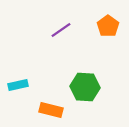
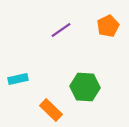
orange pentagon: rotated 10 degrees clockwise
cyan rectangle: moved 6 px up
orange rectangle: rotated 30 degrees clockwise
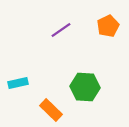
cyan rectangle: moved 4 px down
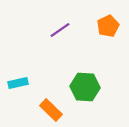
purple line: moved 1 px left
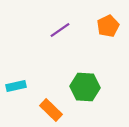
cyan rectangle: moved 2 px left, 3 px down
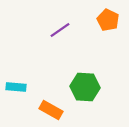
orange pentagon: moved 6 px up; rotated 20 degrees counterclockwise
cyan rectangle: moved 1 px down; rotated 18 degrees clockwise
orange rectangle: rotated 15 degrees counterclockwise
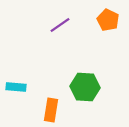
purple line: moved 5 px up
orange rectangle: rotated 70 degrees clockwise
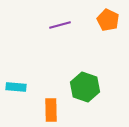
purple line: rotated 20 degrees clockwise
green hexagon: rotated 16 degrees clockwise
orange rectangle: rotated 10 degrees counterclockwise
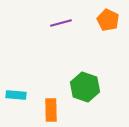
purple line: moved 1 px right, 2 px up
cyan rectangle: moved 8 px down
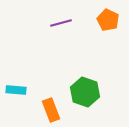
green hexagon: moved 5 px down
cyan rectangle: moved 5 px up
orange rectangle: rotated 20 degrees counterclockwise
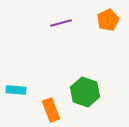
orange pentagon: rotated 20 degrees clockwise
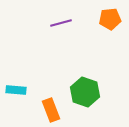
orange pentagon: moved 2 px right, 1 px up; rotated 20 degrees clockwise
